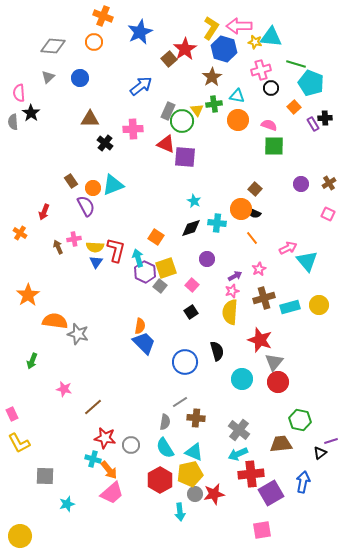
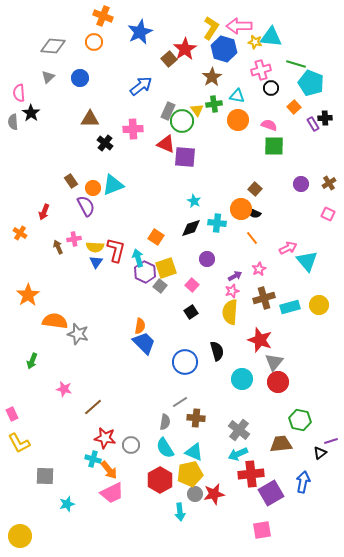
pink trapezoid at (112, 493): rotated 15 degrees clockwise
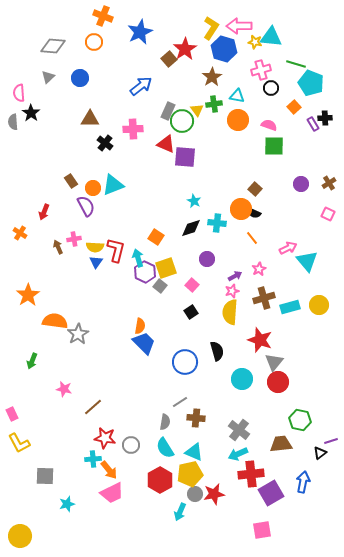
gray star at (78, 334): rotated 25 degrees clockwise
cyan cross at (93, 459): rotated 21 degrees counterclockwise
cyan arrow at (180, 512): rotated 30 degrees clockwise
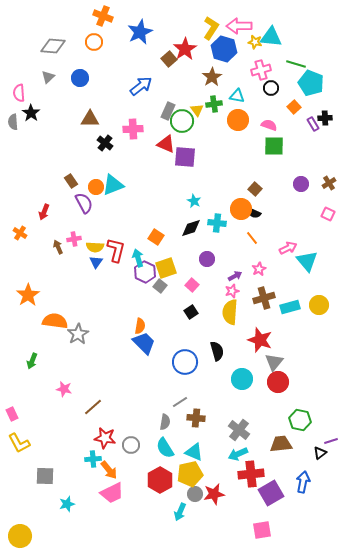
orange circle at (93, 188): moved 3 px right, 1 px up
purple semicircle at (86, 206): moved 2 px left, 3 px up
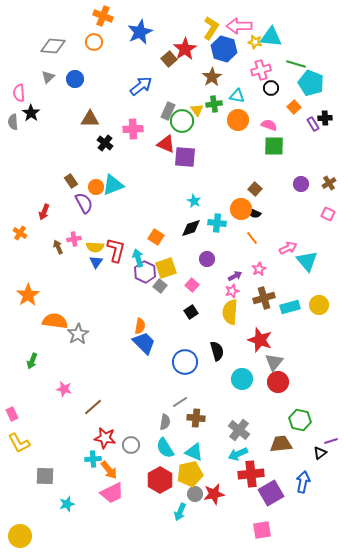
blue circle at (80, 78): moved 5 px left, 1 px down
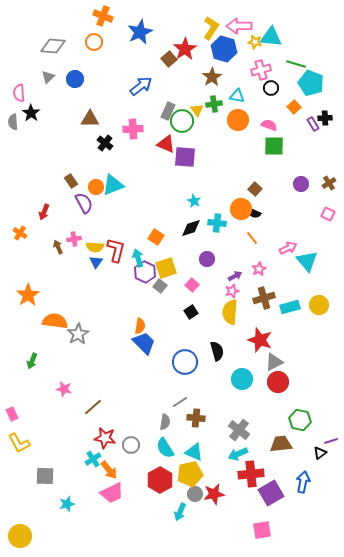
gray triangle at (274, 362): rotated 24 degrees clockwise
cyan cross at (93, 459): rotated 28 degrees counterclockwise
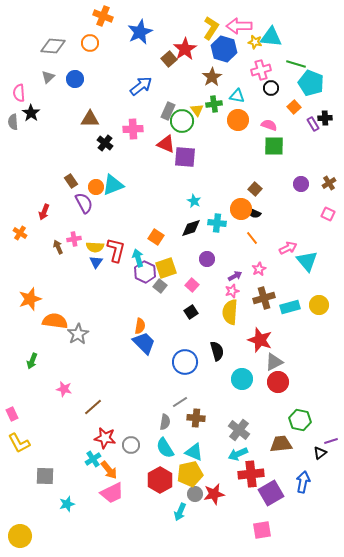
orange circle at (94, 42): moved 4 px left, 1 px down
orange star at (28, 295): moved 2 px right, 4 px down; rotated 15 degrees clockwise
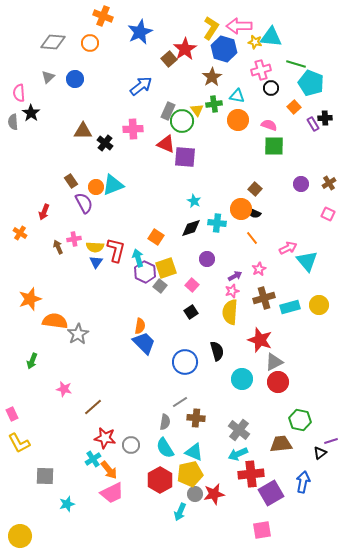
gray diamond at (53, 46): moved 4 px up
brown triangle at (90, 119): moved 7 px left, 12 px down
